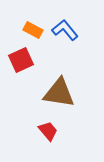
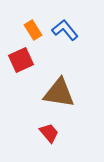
orange rectangle: rotated 30 degrees clockwise
red trapezoid: moved 1 px right, 2 px down
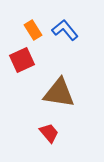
red square: moved 1 px right
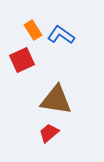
blue L-shape: moved 4 px left, 5 px down; rotated 16 degrees counterclockwise
brown triangle: moved 3 px left, 7 px down
red trapezoid: rotated 90 degrees counterclockwise
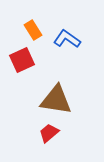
blue L-shape: moved 6 px right, 4 px down
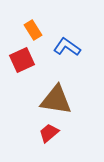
blue L-shape: moved 8 px down
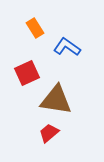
orange rectangle: moved 2 px right, 2 px up
red square: moved 5 px right, 13 px down
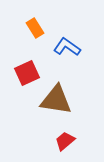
red trapezoid: moved 16 px right, 8 px down
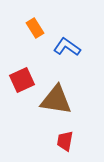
red square: moved 5 px left, 7 px down
red trapezoid: rotated 40 degrees counterclockwise
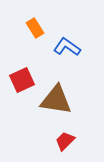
red trapezoid: rotated 35 degrees clockwise
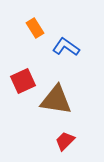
blue L-shape: moved 1 px left
red square: moved 1 px right, 1 px down
